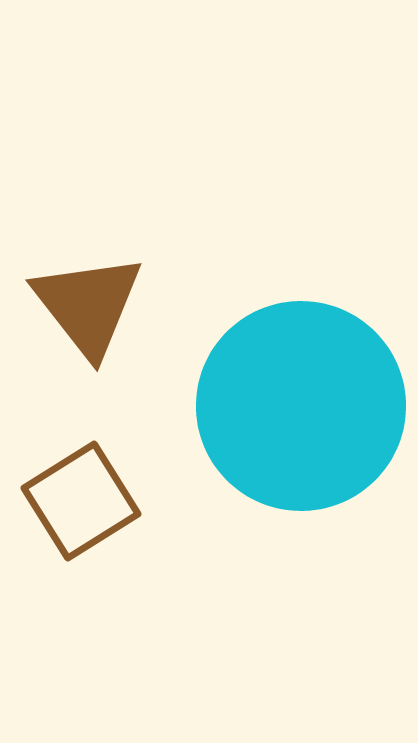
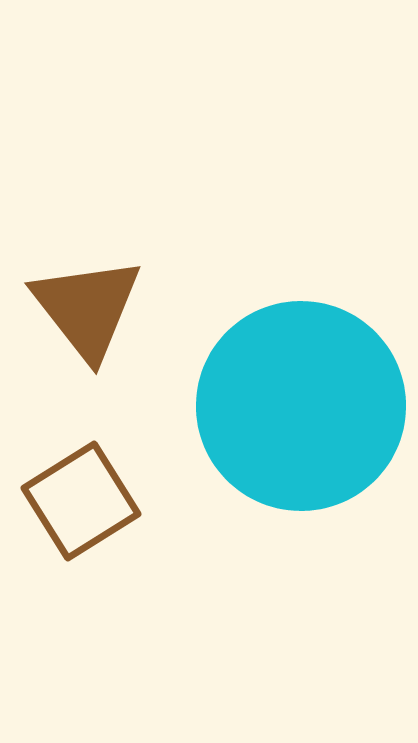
brown triangle: moved 1 px left, 3 px down
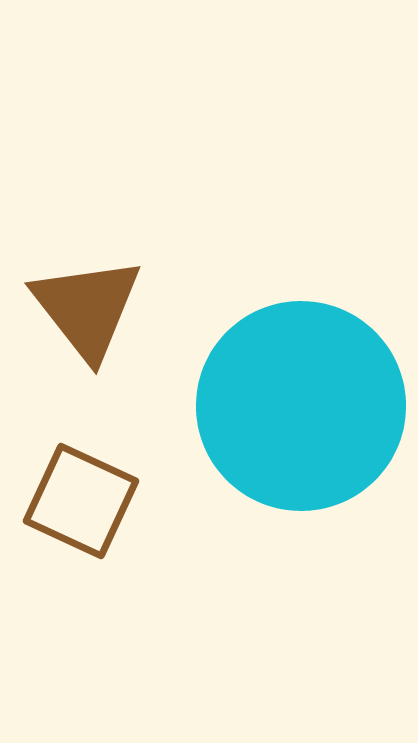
brown square: rotated 33 degrees counterclockwise
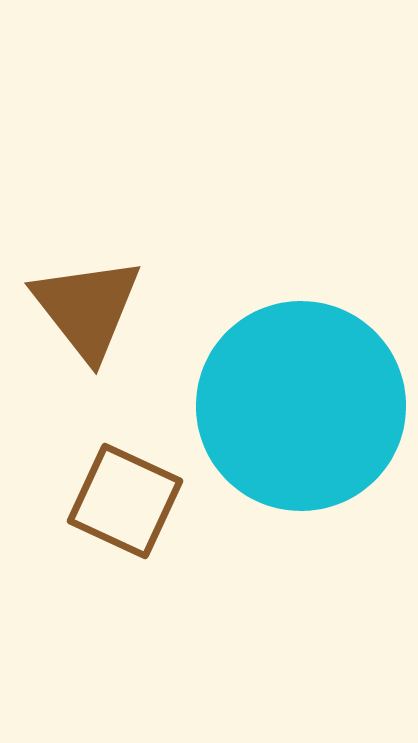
brown square: moved 44 px right
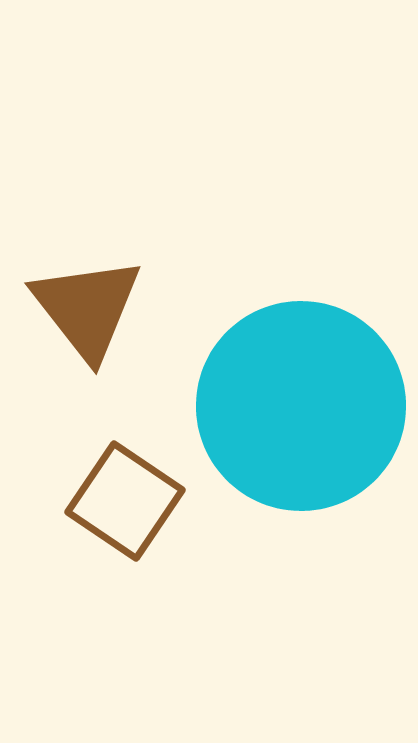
brown square: rotated 9 degrees clockwise
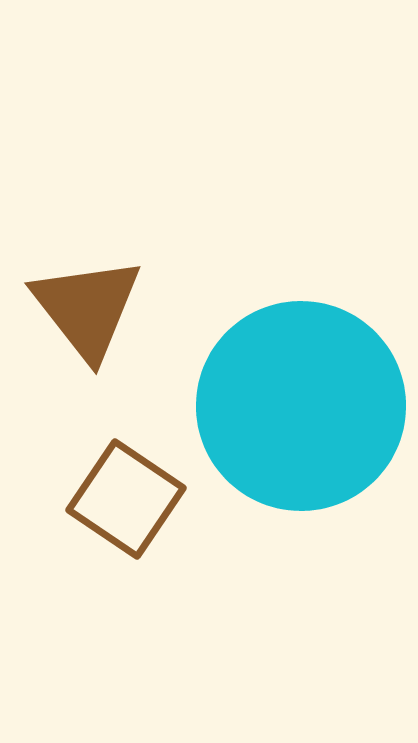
brown square: moved 1 px right, 2 px up
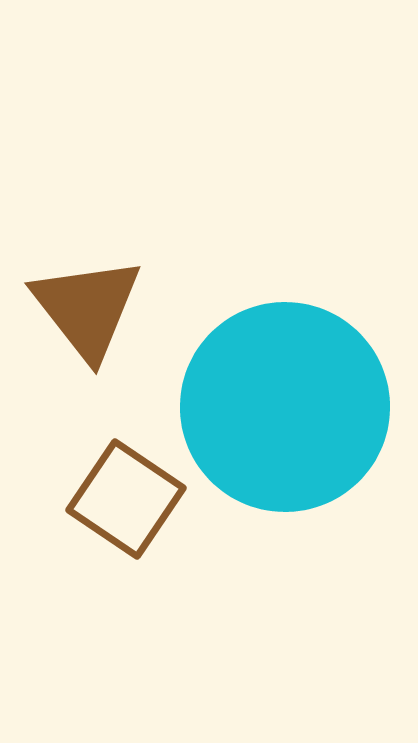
cyan circle: moved 16 px left, 1 px down
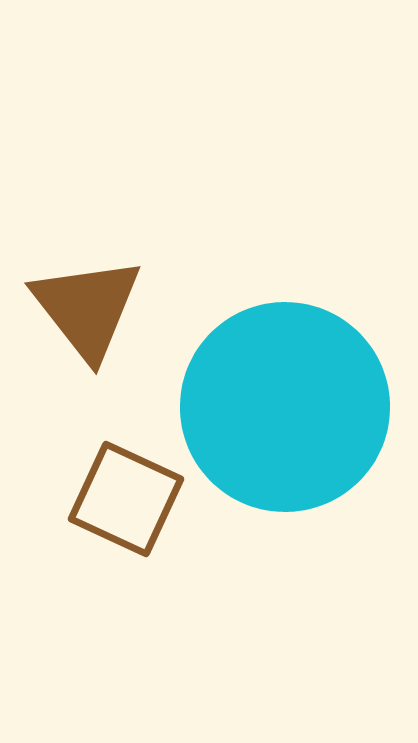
brown square: rotated 9 degrees counterclockwise
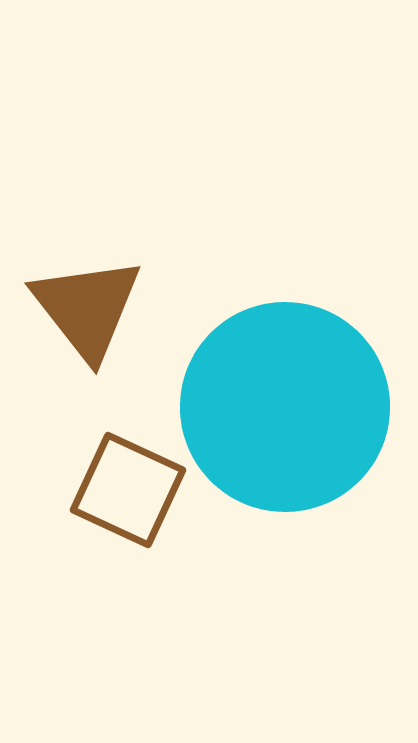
brown square: moved 2 px right, 9 px up
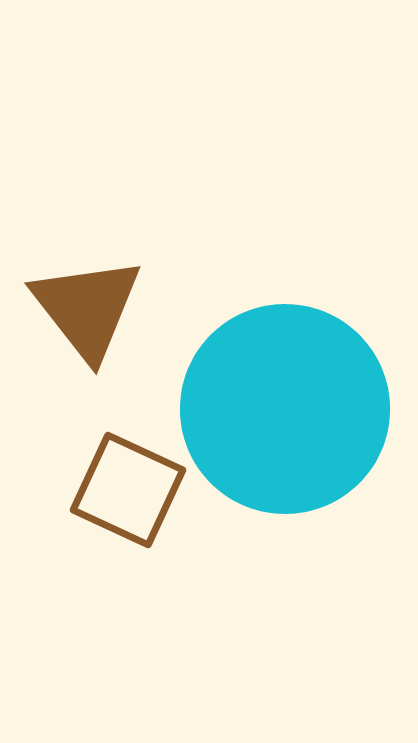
cyan circle: moved 2 px down
